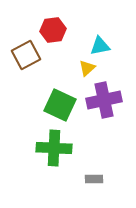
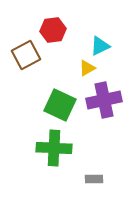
cyan triangle: rotated 15 degrees counterclockwise
yellow triangle: rotated 12 degrees clockwise
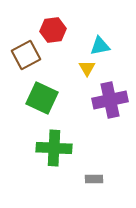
cyan triangle: rotated 15 degrees clockwise
yellow triangle: rotated 30 degrees counterclockwise
purple cross: moved 6 px right
green square: moved 18 px left, 7 px up
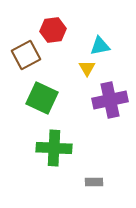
gray rectangle: moved 3 px down
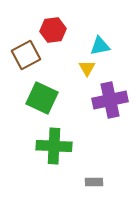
green cross: moved 2 px up
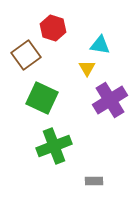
red hexagon: moved 2 px up; rotated 25 degrees clockwise
cyan triangle: moved 1 px up; rotated 20 degrees clockwise
brown square: rotated 8 degrees counterclockwise
purple cross: rotated 20 degrees counterclockwise
green cross: rotated 24 degrees counterclockwise
gray rectangle: moved 1 px up
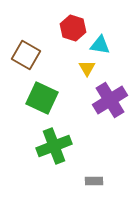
red hexagon: moved 20 px right
brown square: rotated 24 degrees counterclockwise
